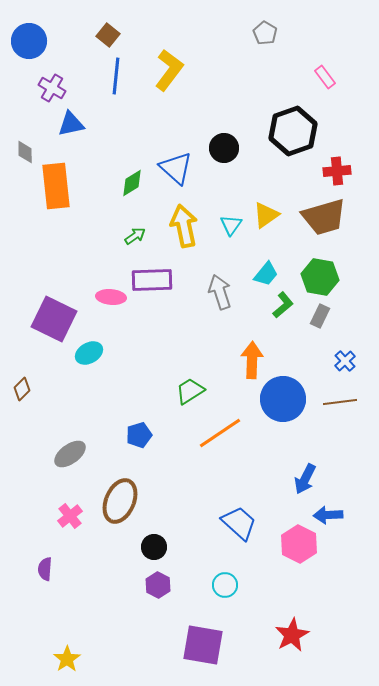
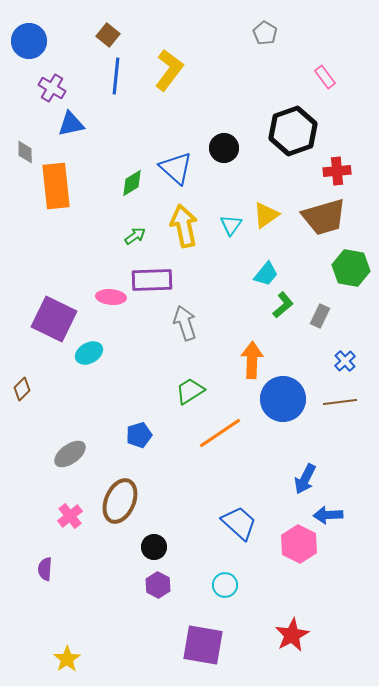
green hexagon at (320, 277): moved 31 px right, 9 px up
gray arrow at (220, 292): moved 35 px left, 31 px down
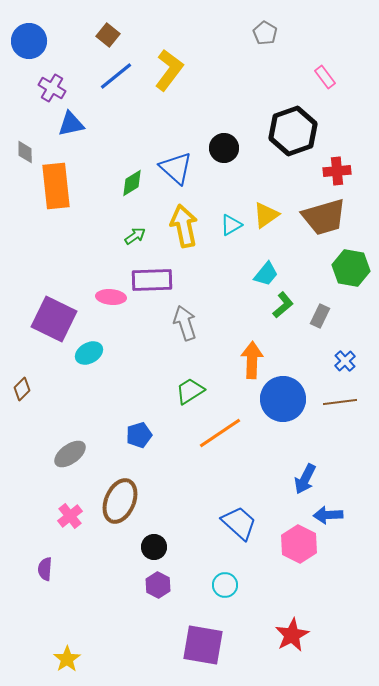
blue line at (116, 76): rotated 45 degrees clockwise
cyan triangle at (231, 225): rotated 25 degrees clockwise
